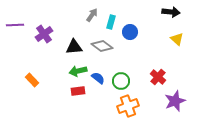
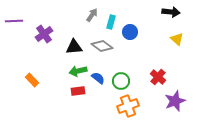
purple line: moved 1 px left, 4 px up
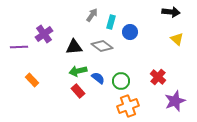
purple line: moved 5 px right, 26 px down
red rectangle: rotated 56 degrees clockwise
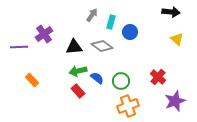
blue semicircle: moved 1 px left
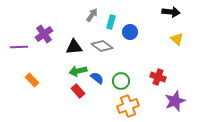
red cross: rotated 21 degrees counterclockwise
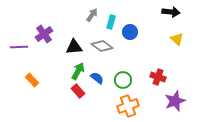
green arrow: rotated 132 degrees clockwise
green circle: moved 2 px right, 1 px up
